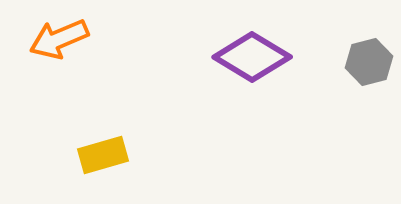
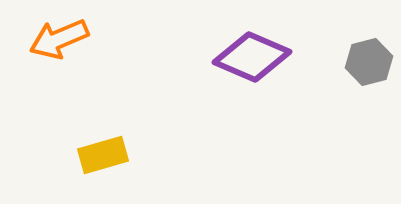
purple diamond: rotated 8 degrees counterclockwise
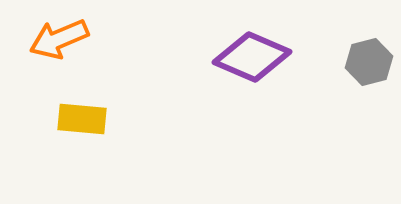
yellow rectangle: moved 21 px left, 36 px up; rotated 21 degrees clockwise
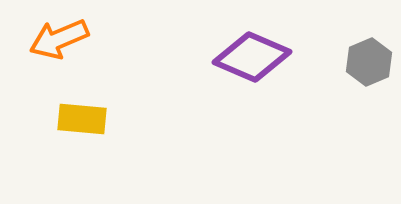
gray hexagon: rotated 9 degrees counterclockwise
